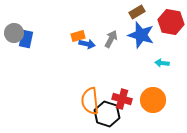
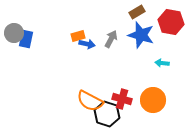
orange semicircle: rotated 56 degrees counterclockwise
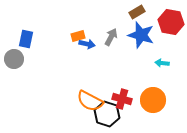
gray circle: moved 26 px down
gray arrow: moved 2 px up
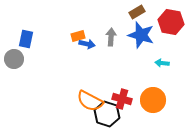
gray arrow: rotated 24 degrees counterclockwise
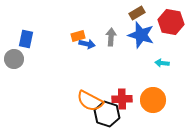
brown rectangle: moved 1 px down
red cross: rotated 18 degrees counterclockwise
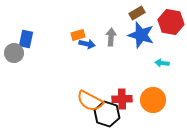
orange rectangle: moved 1 px up
gray circle: moved 6 px up
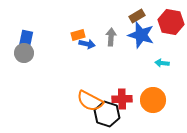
brown rectangle: moved 3 px down
gray circle: moved 10 px right
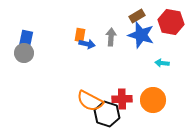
orange rectangle: moved 2 px right; rotated 64 degrees counterclockwise
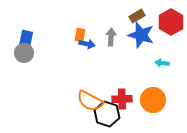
red hexagon: rotated 20 degrees clockwise
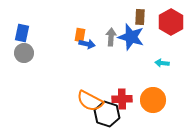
brown rectangle: moved 3 px right, 1 px down; rotated 56 degrees counterclockwise
blue star: moved 10 px left, 2 px down
blue rectangle: moved 4 px left, 6 px up
